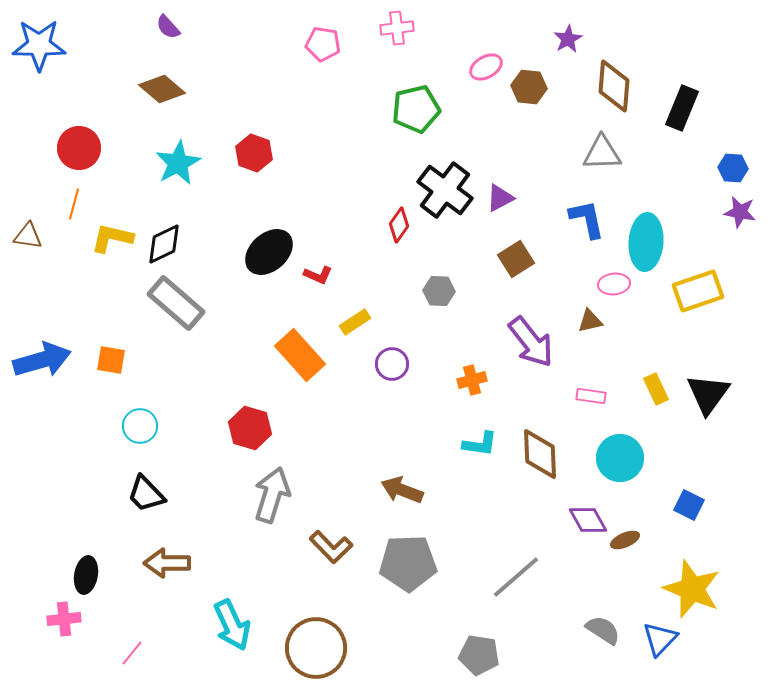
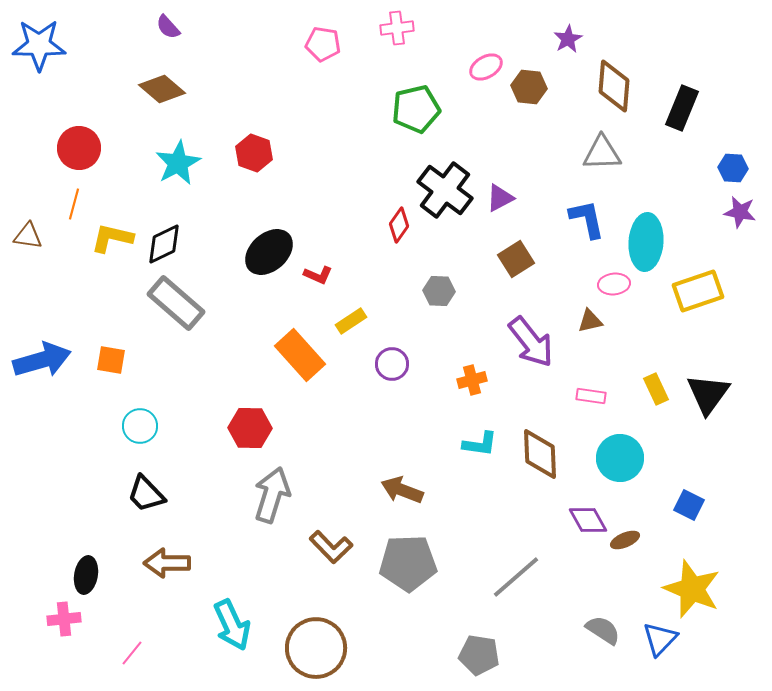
yellow rectangle at (355, 322): moved 4 px left, 1 px up
red hexagon at (250, 428): rotated 15 degrees counterclockwise
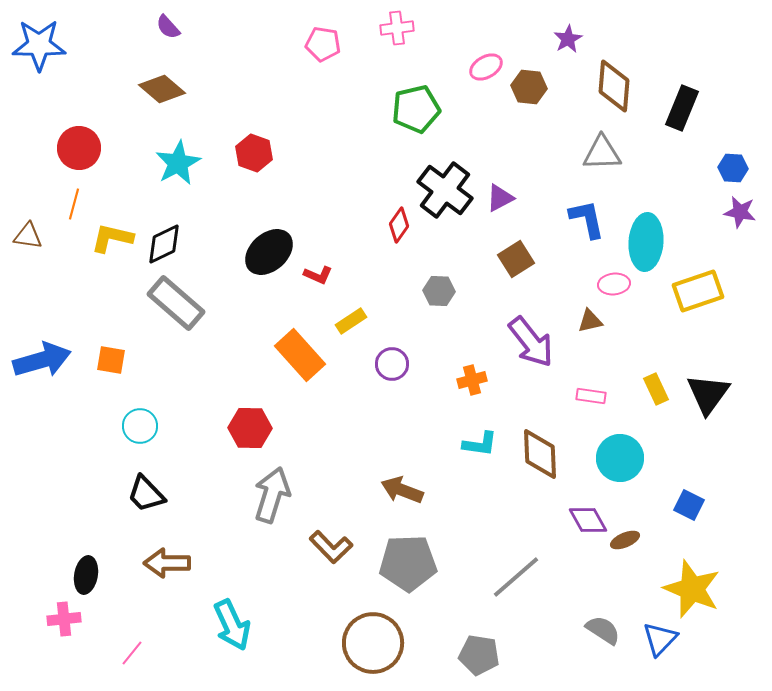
brown circle at (316, 648): moved 57 px right, 5 px up
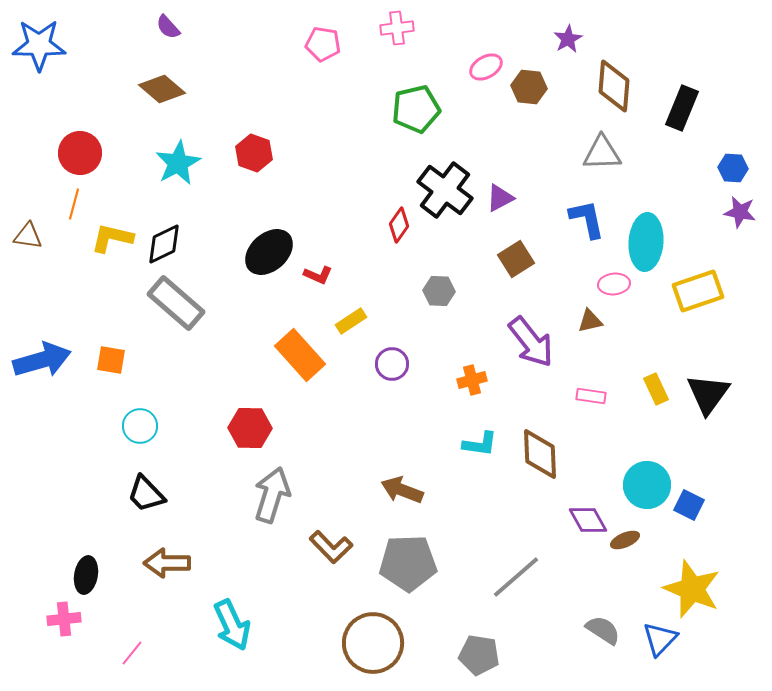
red circle at (79, 148): moved 1 px right, 5 px down
cyan circle at (620, 458): moved 27 px right, 27 px down
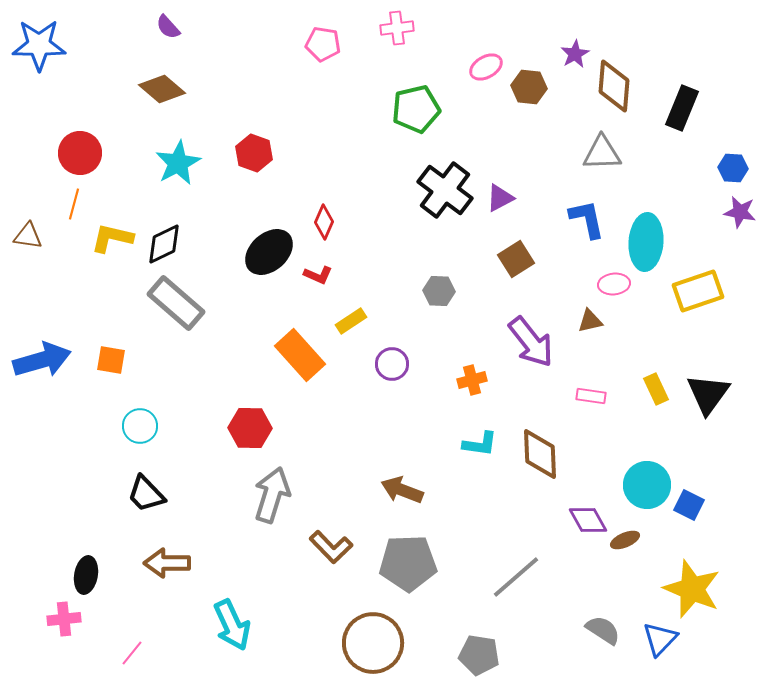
purple star at (568, 39): moved 7 px right, 15 px down
red diamond at (399, 225): moved 75 px left, 3 px up; rotated 12 degrees counterclockwise
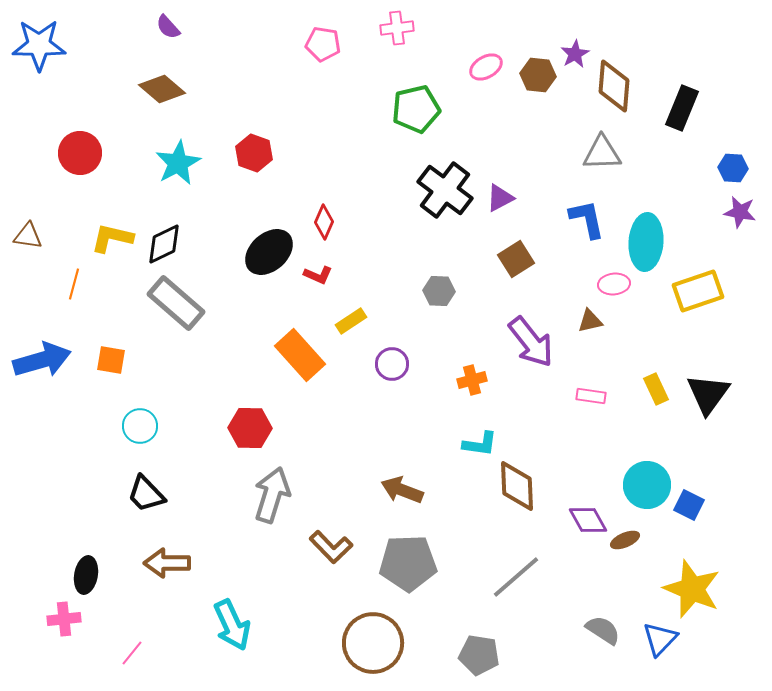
brown hexagon at (529, 87): moved 9 px right, 12 px up
orange line at (74, 204): moved 80 px down
brown diamond at (540, 454): moved 23 px left, 32 px down
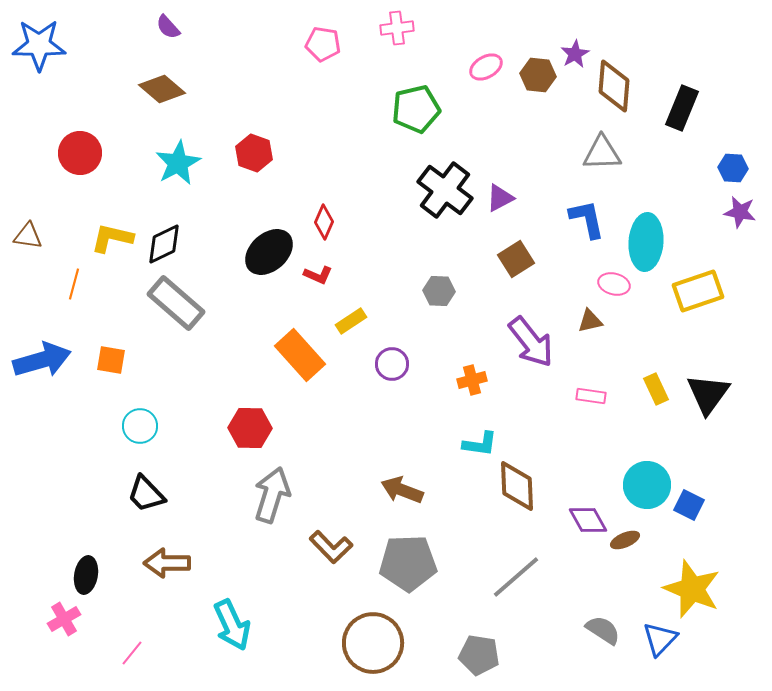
pink ellipse at (614, 284): rotated 20 degrees clockwise
pink cross at (64, 619): rotated 24 degrees counterclockwise
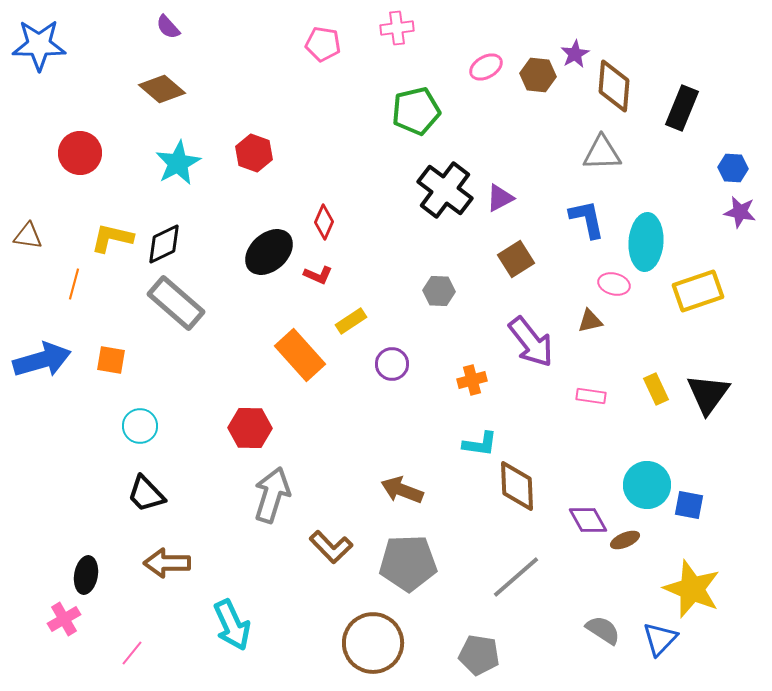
green pentagon at (416, 109): moved 2 px down
blue square at (689, 505): rotated 16 degrees counterclockwise
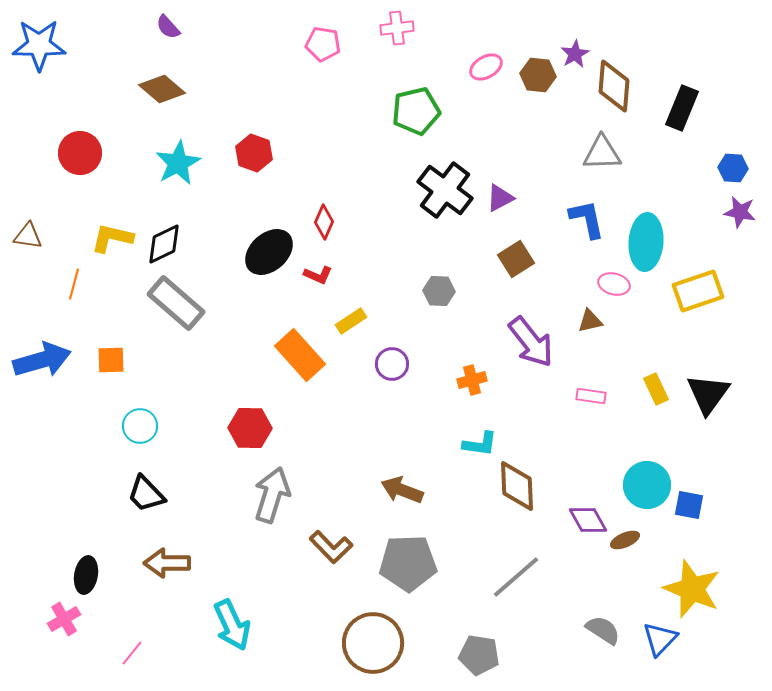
orange square at (111, 360): rotated 12 degrees counterclockwise
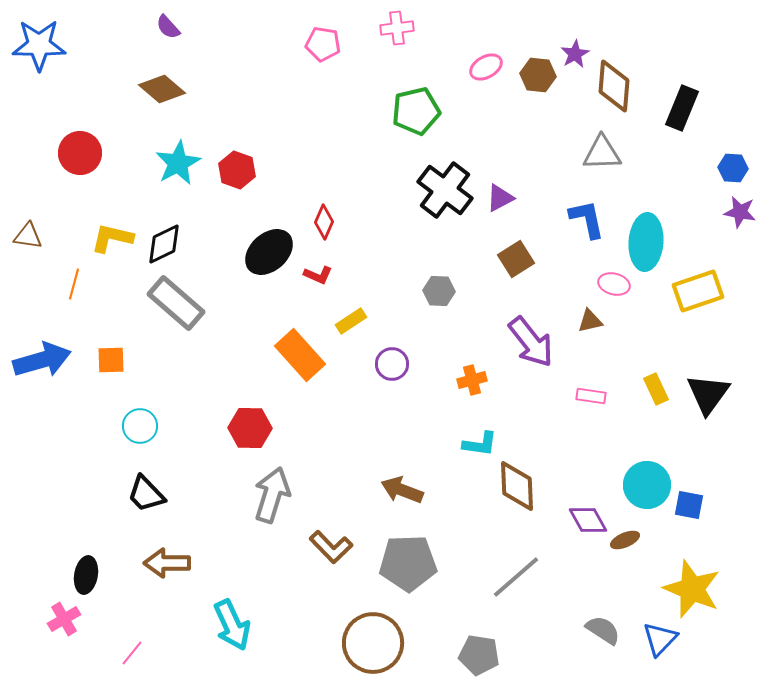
red hexagon at (254, 153): moved 17 px left, 17 px down
